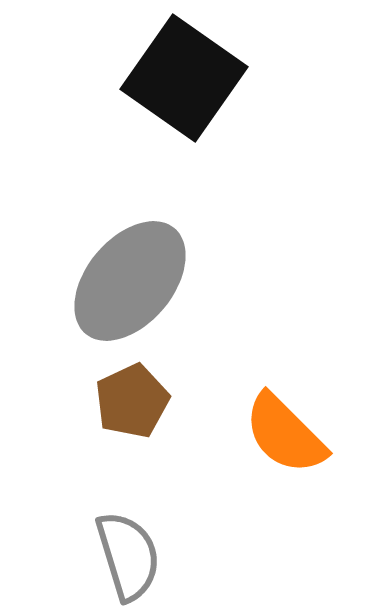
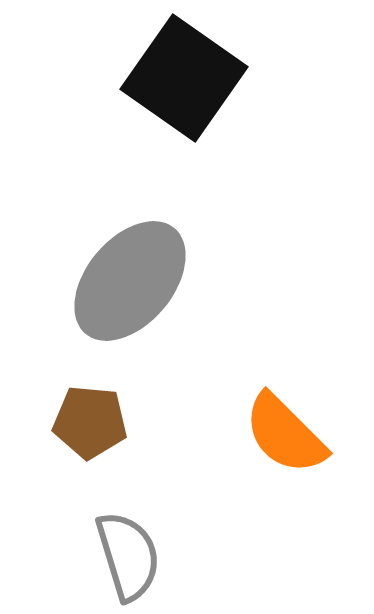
brown pentagon: moved 42 px left, 21 px down; rotated 30 degrees clockwise
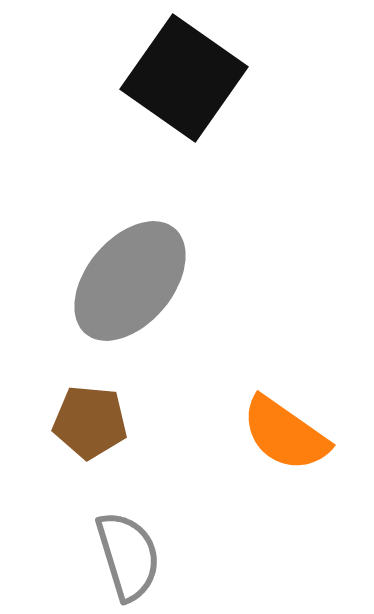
orange semicircle: rotated 10 degrees counterclockwise
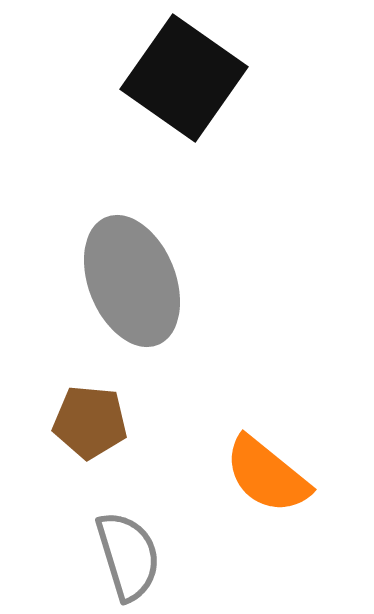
gray ellipse: moved 2 px right; rotated 62 degrees counterclockwise
orange semicircle: moved 18 px left, 41 px down; rotated 4 degrees clockwise
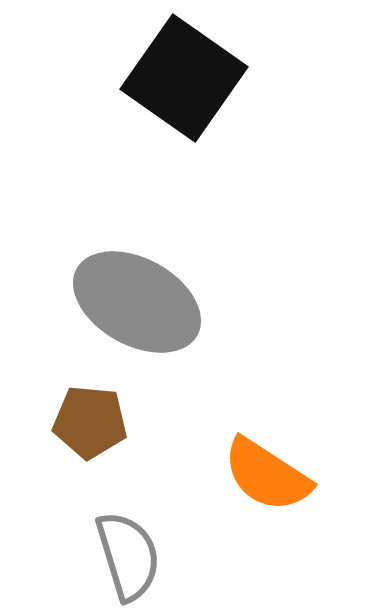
gray ellipse: moved 5 px right, 21 px down; rotated 39 degrees counterclockwise
orange semicircle: rotated 6 degrees counterclockwise
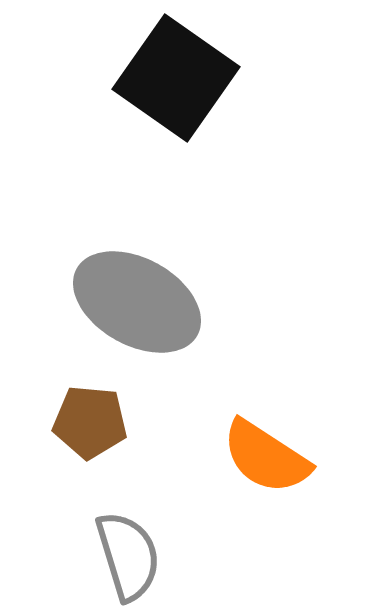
black square: moved 8 px left
orange semicircle: moved 1 px left, 18 px up
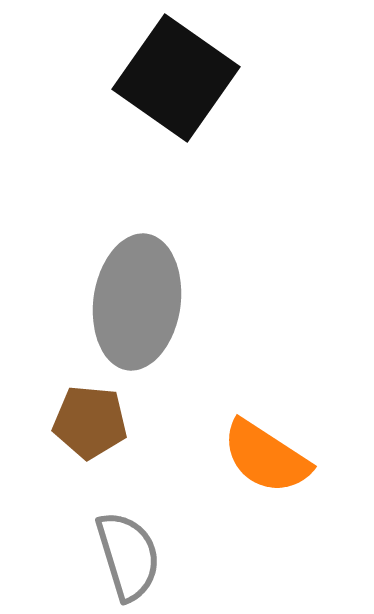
gray ellipse: rotated 69 degrees clockwise
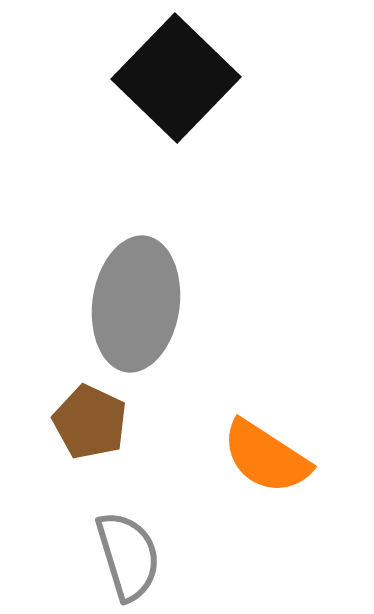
black square: rotated 9 degrees clockwise
gray ellipse: moved 1 px left, 2 px down
brown pentagon: rotated 20 degrees clockwise
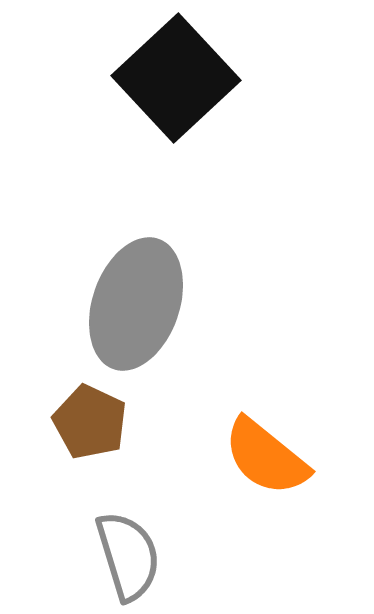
black square: rotated 3 degrees clockwise
gray ellipse: rotated 11 degrees clockwise
orange semicircle: rotated 6 degrees clockwise
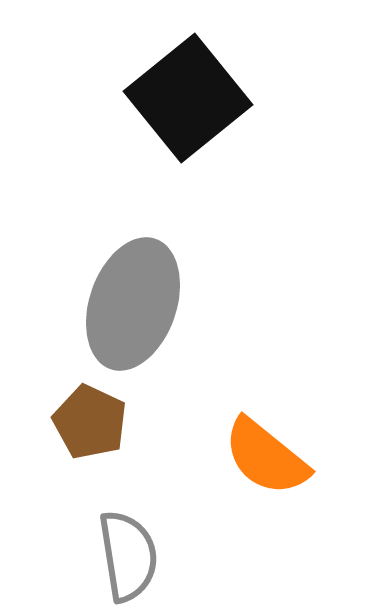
black square: moved 12 px right, 20 px down; rotated 4 degrees clockwise
gray ellipse: moved 3 px left
gray semicircle: rotated 8 degrees clockwise
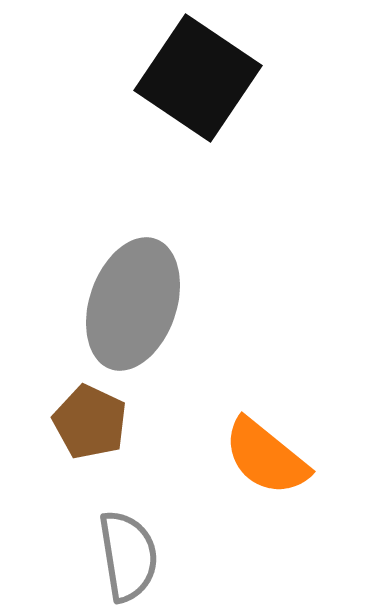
black square: moved 10 px right, 20 px up; rotated 17 degrees counterclockwise
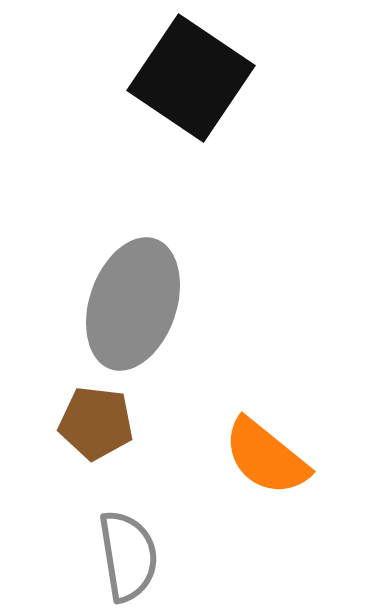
black square: moved 7 px left
brown pentagon: moved 6 px right, 1 px down; rotated 18 degrees counterclockwise
